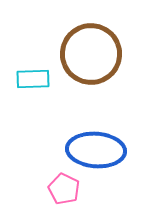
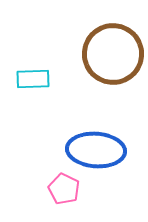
brown circle: moved 22 px right
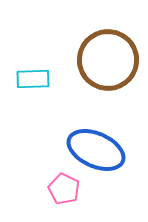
brown circle: moved 5 px left, 6 px down
blue ellipse: rotated 20 degrees clockwise
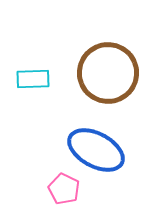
brown circle: moved 13 px down
blue ellipse: rotated 4 degrees clockwise
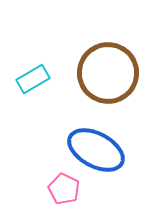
cyan rectangle: rotated 28 degrees counterclockwise
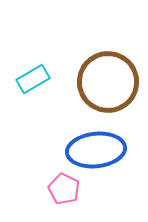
brown circle: moved 9 px down
blue ellipse: rotated 34 degrees counterclockwise
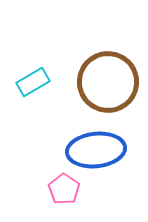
cyan rectangle: moved 3 px down
pink pentagon: rotated 8 degrees clockwise
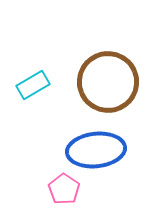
cyan rectangle: moved 3 px down
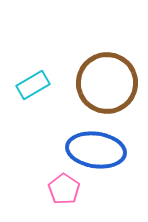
brown circle: moved 1 px left, 1 px down
blue ellipse: rotated 14 degrees clockwise
